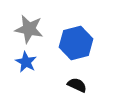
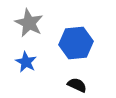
gray star: moved 6 px up; rotated 16 degrees clockwise
blue hexagon: rotated 8 degrees clockwise
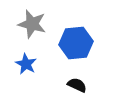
gray star: moved 3 px right, 1 px down; rotated 12 degrees counterclockwise
blue star: moved 2 px down
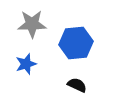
gray star: rotated 16 degrees counterclockwise
blue star: rotated 25 degrees clockwise
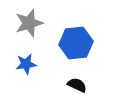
gray star: moved 3 px left, 1 px up; rotated 16 degrees counterclockwise
blue star: rotated 10 degrees clockwise
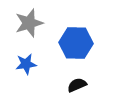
blue hexagon: rotated 8 degrees clockwise
black semicircle: rotated 48 degrees counterclockwise
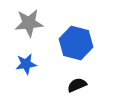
gray star: rotated 12 degrees clockwise
blue hexagon: rotated 12 degrees clockwise
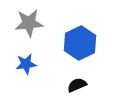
blue hexagon: moved 4 px right; rotated 20 degrees clockwise
